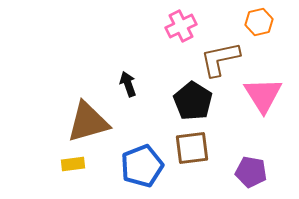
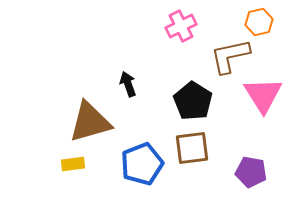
brown L-shape: moved 10 px right, 3 px up
brown triangle: moved 2 px right
blue pentagon: moved 2 px up
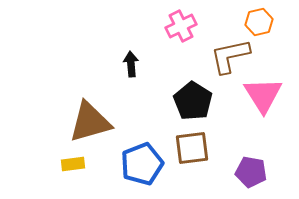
black arrow: moved 3 px right, 20 px up; rotated 15 degrees clockwise
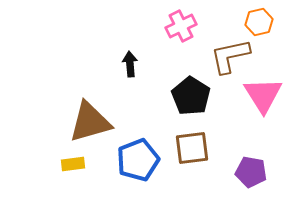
black arrow: moved 1 px left
black pentagon: moved 2 px left, 5 px up
blue pentagon: moved 4 px left, 4 px up
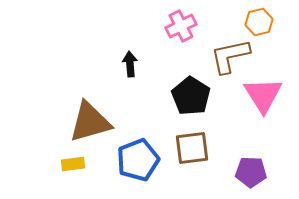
purple pentagon: rotated 8 degrees counterclockwise
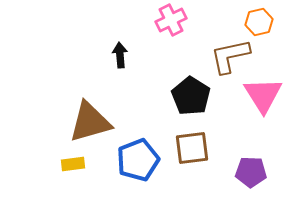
pink cross: moved 10 px left, 6 px up
black arrow: moved 10 px left, 9 px up
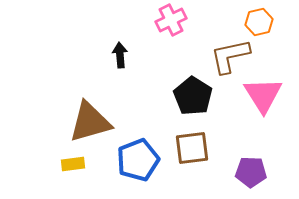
black pentagon: moved 2 px right
